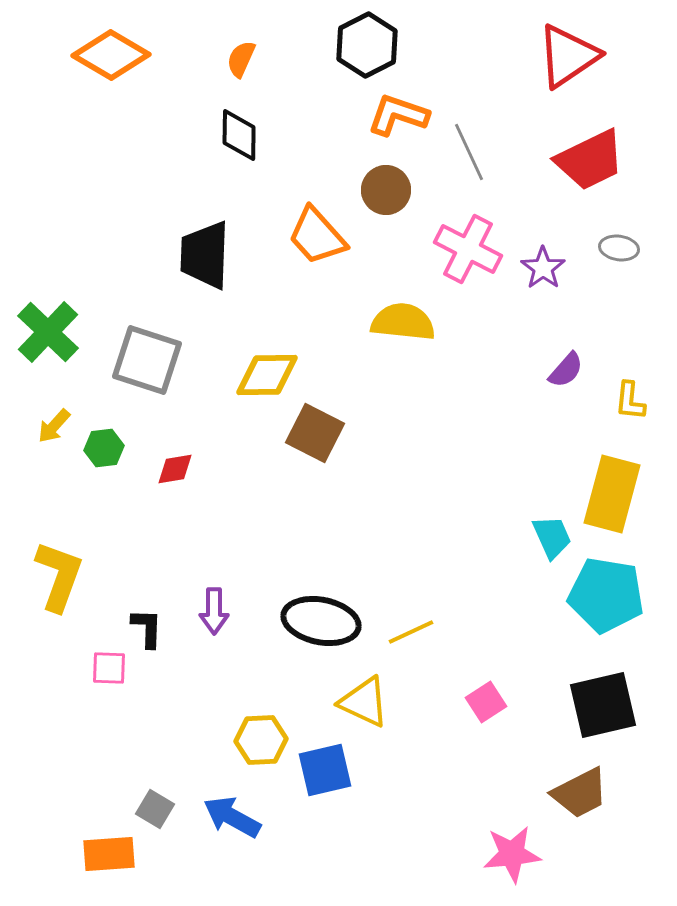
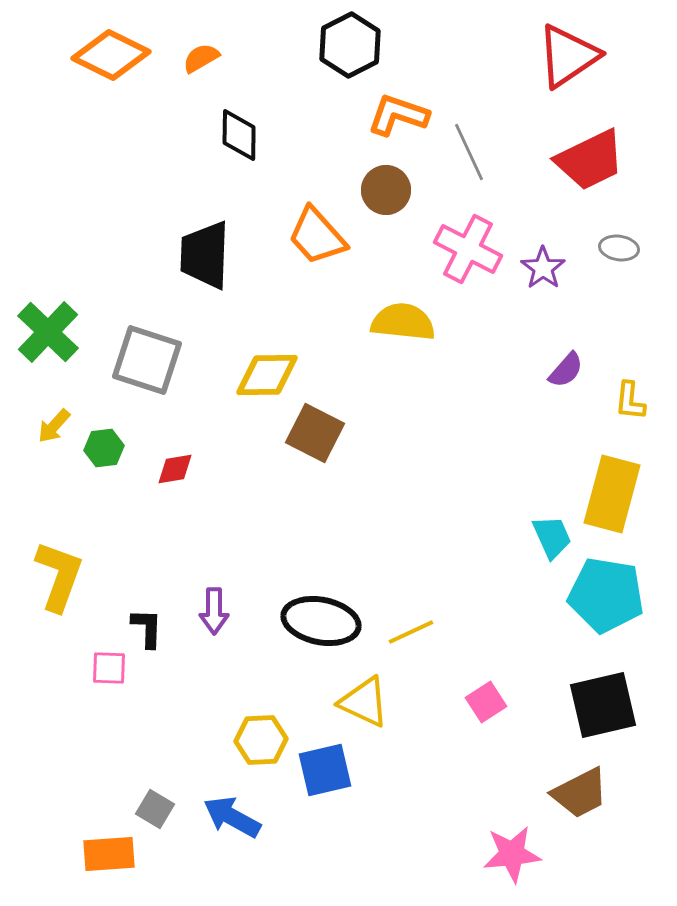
black hexagon at (367, 45): moved 17 px left
orange diamond at (111, 55): rotated 4 degrees counterclockwise
orange semicircle at (241, 59): moved 40 px left, 1 px up; rotated 36 degrees clockwise
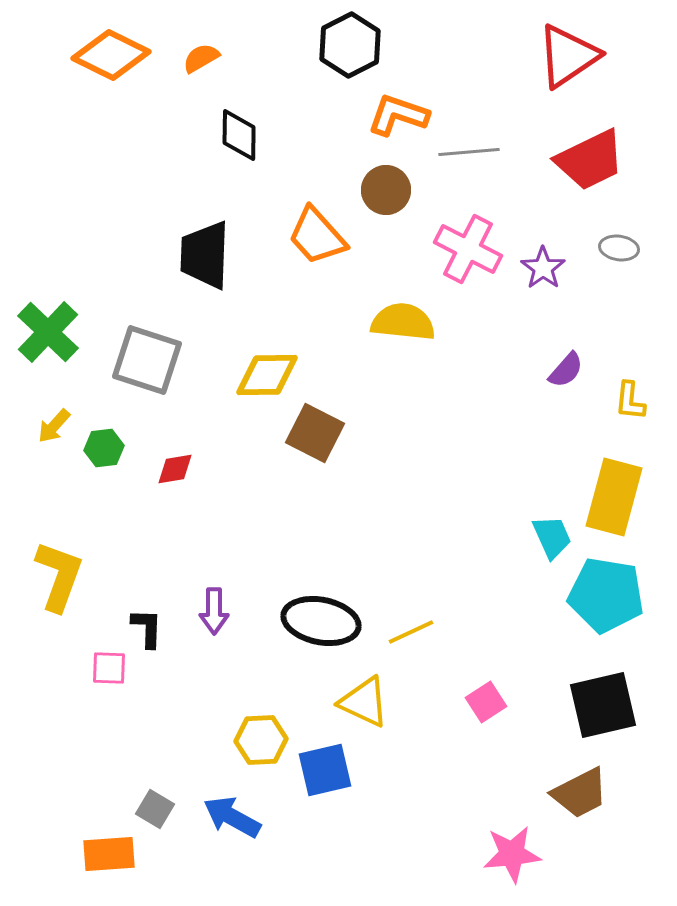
gray line at (469, 152): rotated 70 degrees counterclockwise
yellow rectangle at (612, 494): moved 2 px right, 3 px down
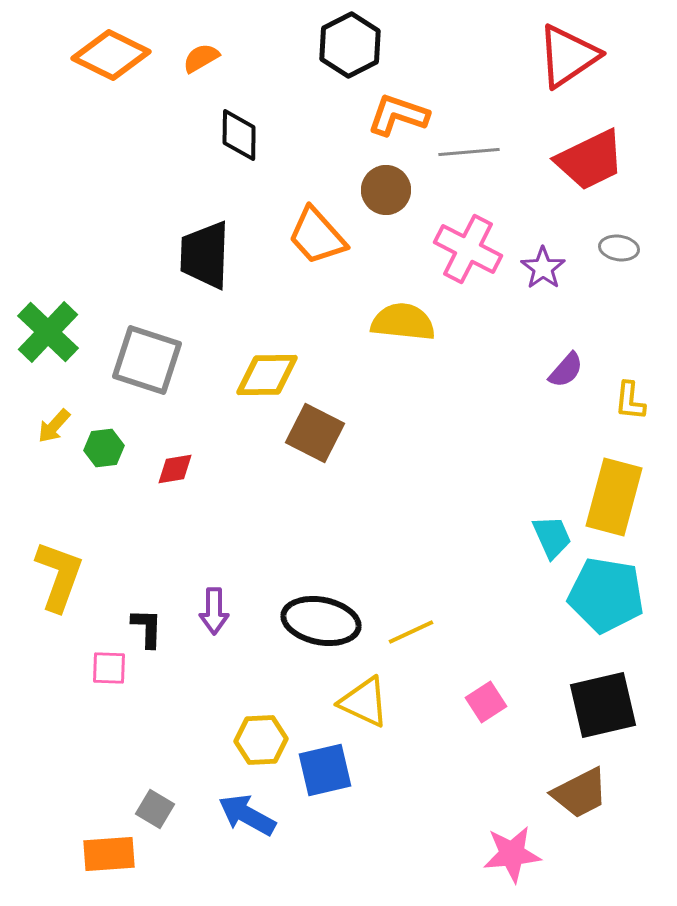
blue arrow at (232, 817): moved 15 px right, 2 px up
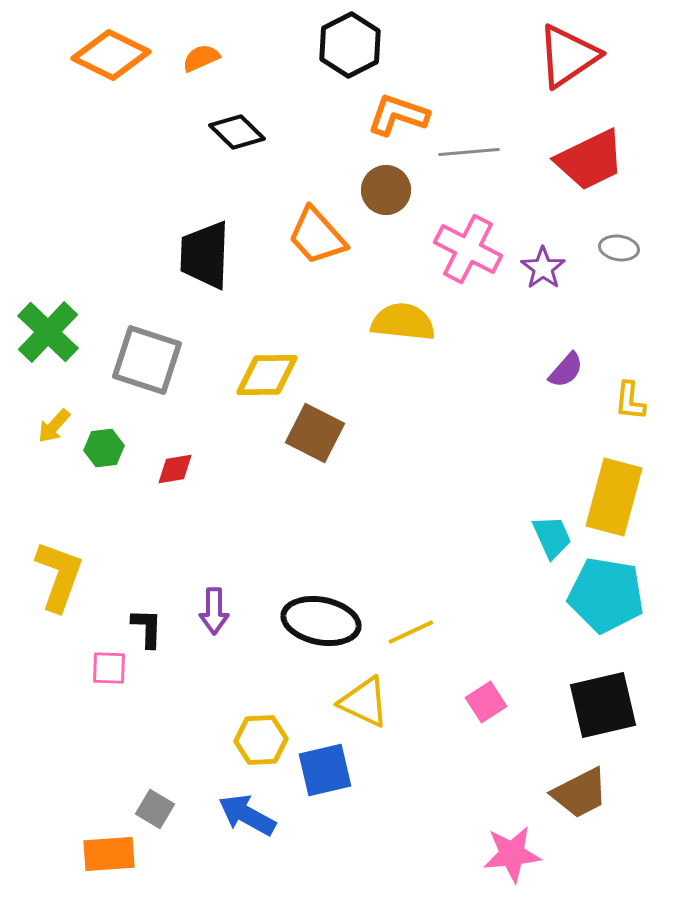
orange semicircle at (201, 58): rotated 6 degrees clockwise
black diamond at (239, 135): moved 2 px left, 3 px up; rotated 46 degrees counterclockwise
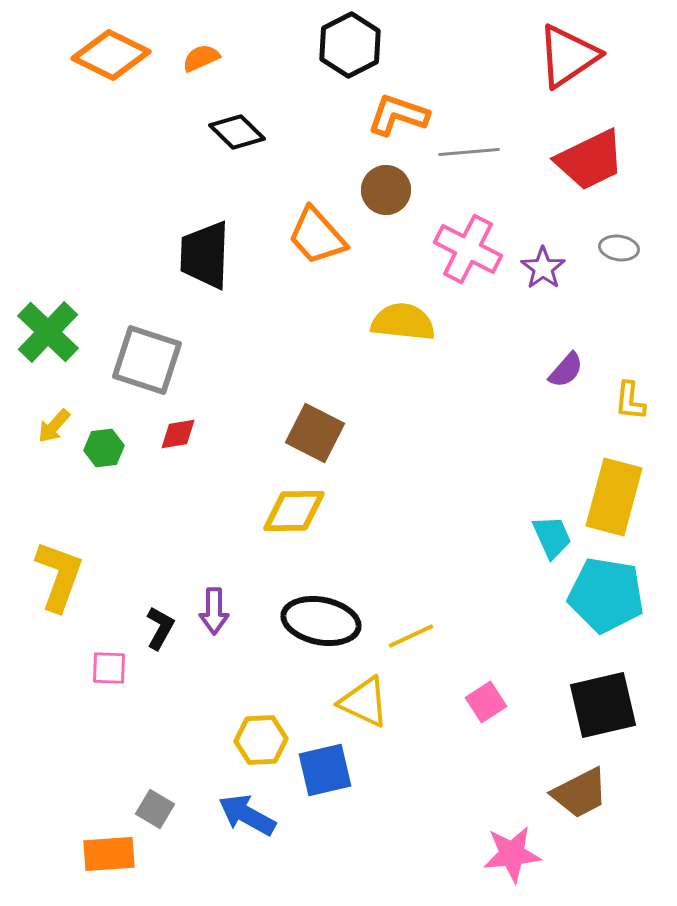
yellow diamond at (267, 375): moved 27 px right, 136 px down
red diamond at (175, 469): moved 3 px right, 35 px up
black L-shape at (147, 628): moved 13 px right; rotated 27 degrees clockwise
yellow line at (411, 632): moved 4 px down
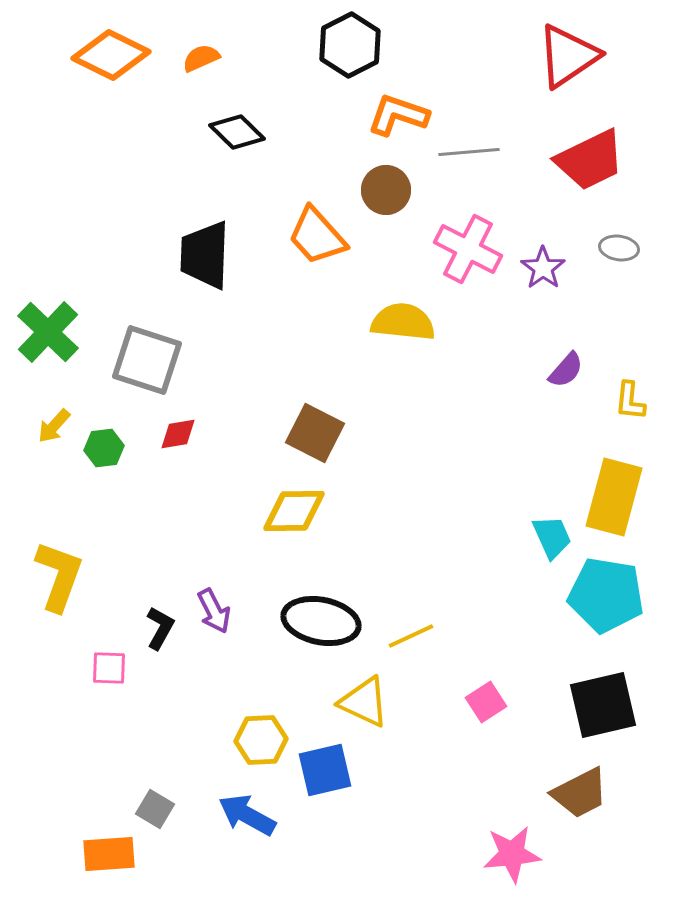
purple arrow at (214, 611): rotated 27 degrees counterclockwise
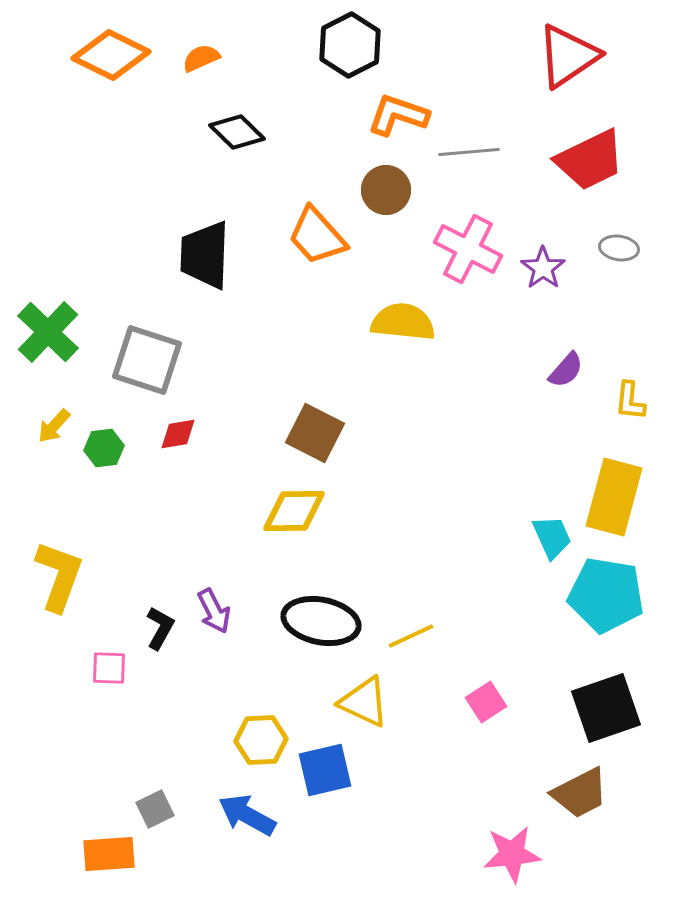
black square at (603, 705): moved 3 px right, 3 px down; rotated 6 degrees counterclockwise
gray square at (155, 809): rotated 33 degrees clockwise
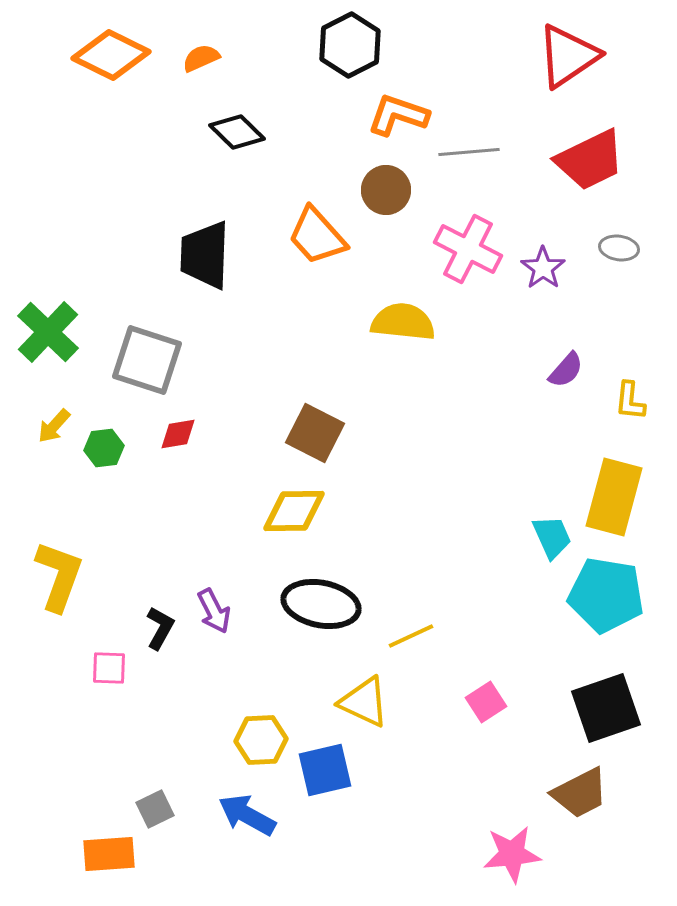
black ellipse at (321, 621): moved 17 px up
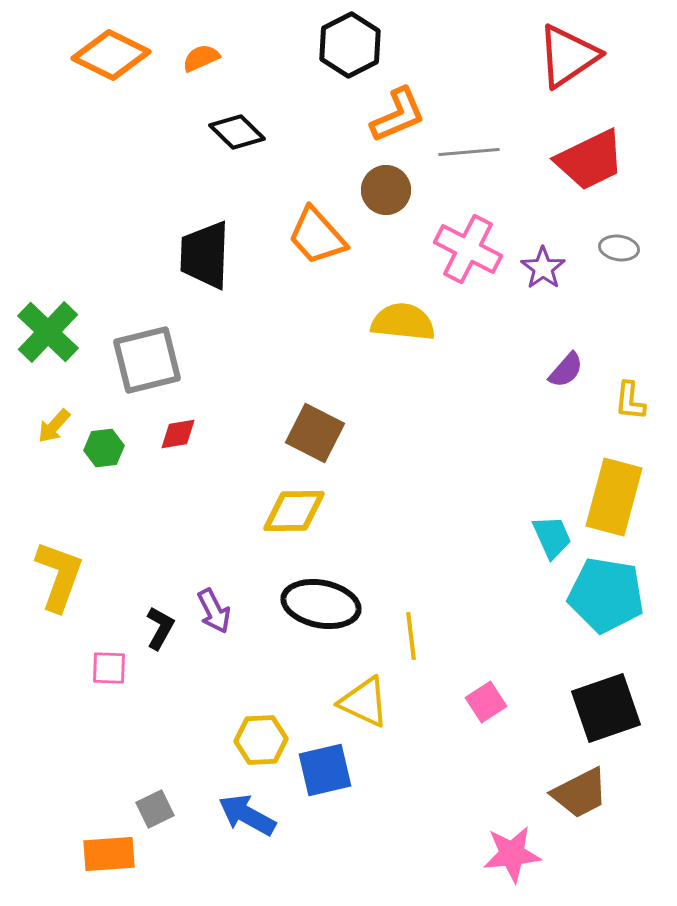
orange L-shape at (398, 115): rotated 138 degrees clockwise
gray square at (147, 360): rotated 32 degrees counterclockwise
yellow line at (411, 636): rotated 72 degrees counterclockwise
